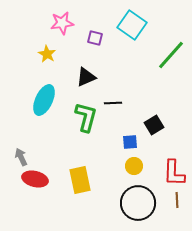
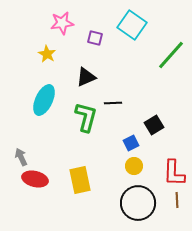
blue square: moved 1 px right, 1 px down; rotated 21 degrees counterclockwise
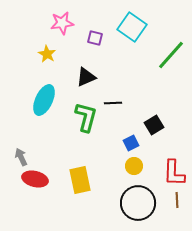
cyan square: moved 2 px down
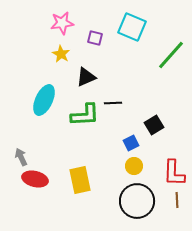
cyan square: rotated 12 degrees counterclockwise
yellow star: moved 14 px right
green L-shape: moved 1 px left, 2 px up; rotated 72 degrees clockwise
black circle: moved 1 px left, 2 px up
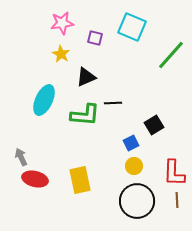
green L-shape: rotated 8 degrees clockwise
